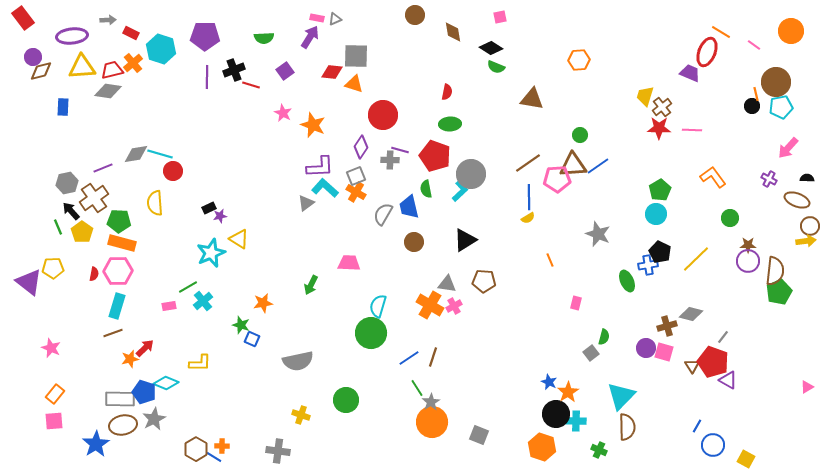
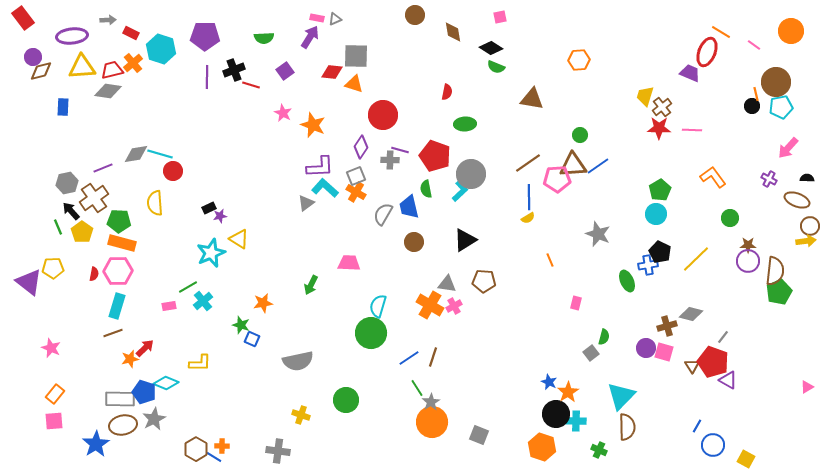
green ellipse at (450, 124): moved 15 px right
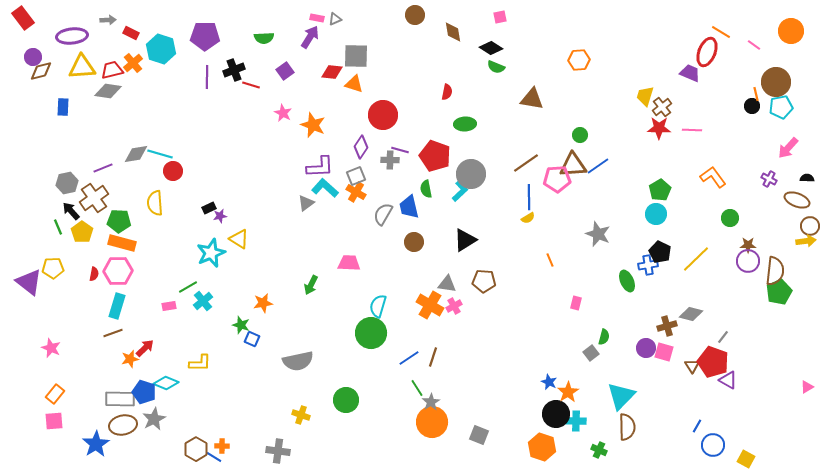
brown line at (528, 163): moved 2 px left
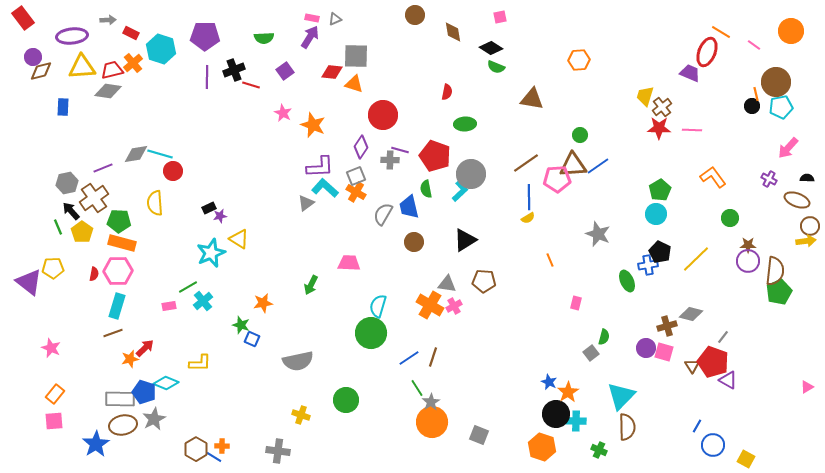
pink rectangle at (317, 18): moved 5 px left
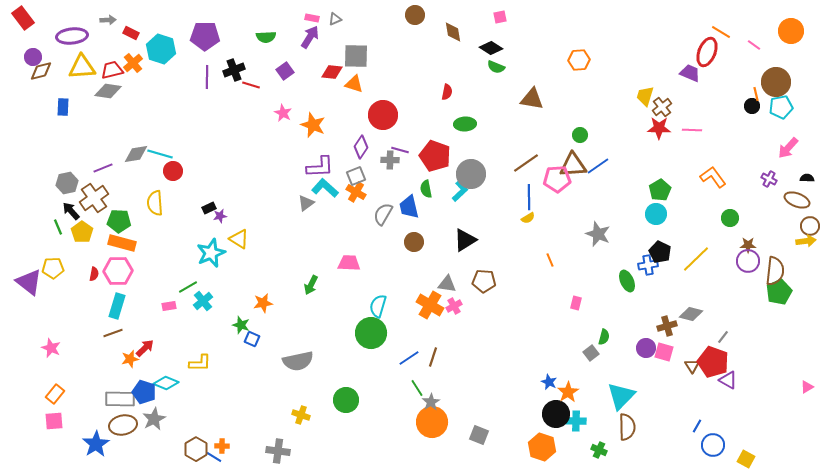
green semicircle at (264, 38): moved 2 px right, 1 px up
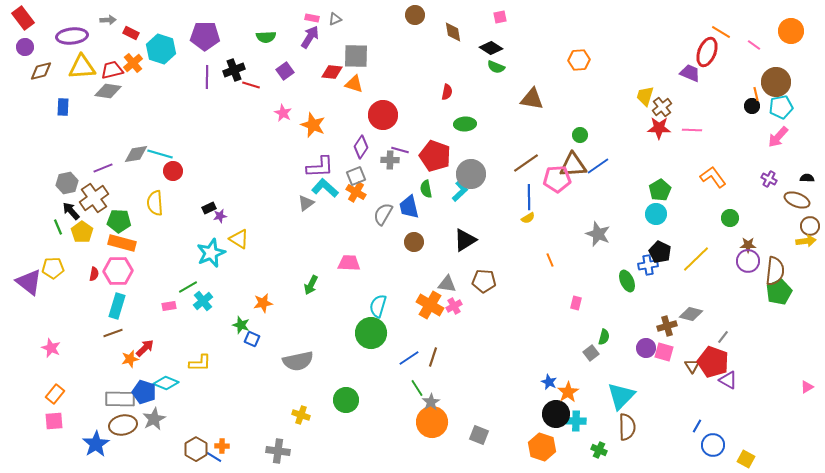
purple circle at (33, 57): moved 8 px left, 10 px up
pink arrow at (788, 148): moved 10 px left, 11 px up
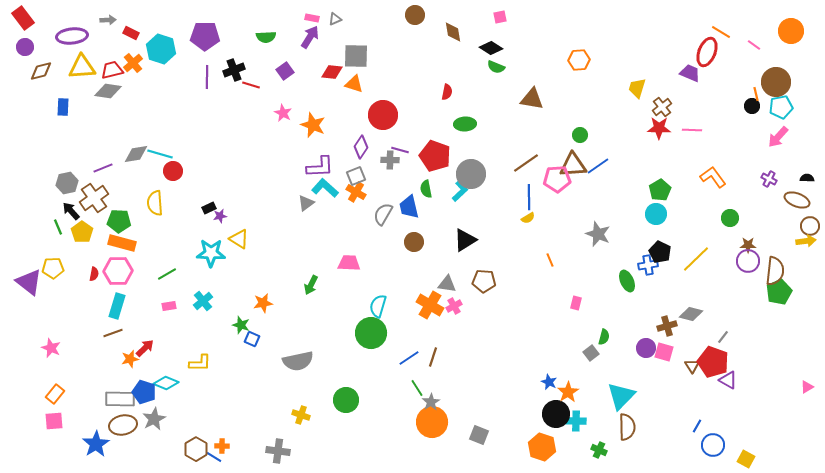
yellow trapezoid at (645, 96): moved 8 px left, 8 px up
cyan star at (211, 253): rotated 24 degrees clockwise
green line at (188, 287): moved 21 px left, 13 px up
